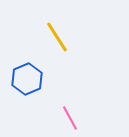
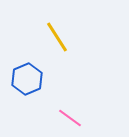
pink line: rotated 25 degrees counterclockwise
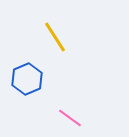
yellow line: moved 2 px left
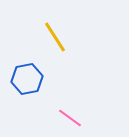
blue hexagon: rotated 12 degrees clockwise
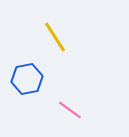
pink line: moved 8 px up
